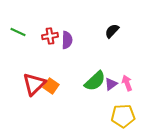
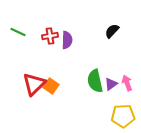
green semicircle: rotated 120 degrees clockwise
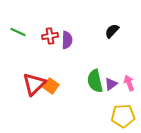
pink arrow: moved 2 px right
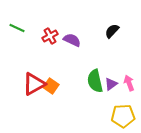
green line: moved 1 px left, 4 px up
red cross: rotated 21 degrees counterclockwise
purple semicircle: moved 5 px right; rotated 66 degrees counterclockwise
red triangle: rotated 15 degrees clockwise
